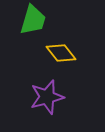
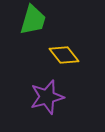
yellow diamond: moved 3 px right, 2 px down
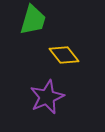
purple star: rotated 8 degrees counterclockwise
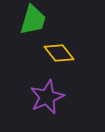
yellow diamond: moved 5 px left, 2 px up
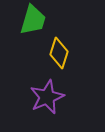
yellow diamond: rotated 56 degrees clockwise
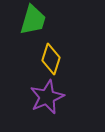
yellow diamond: moved 8 px left, 6 px down
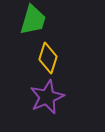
yellow diamond: moved 3 px left, 1 px up
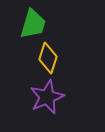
green trapezoid: moved 4 px down
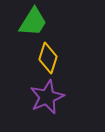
green trapezoid: moved 2 px up; rotated 16 degrees clockwise
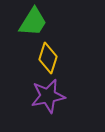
purple star: moved 1 px right, 1 px up; rotated 12 degrees clockwise
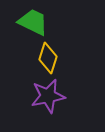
green trapezoid: rotated 96 degrees counterclockwise
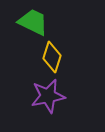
yellow diamond: moved 4 px right, 1 px up
